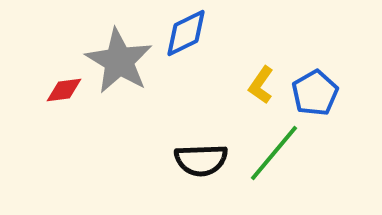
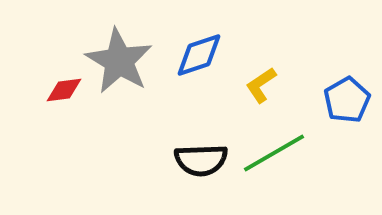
blue diamond: moved 13 px right, 22 px down; rotated 8 degrees clockwise
yellow L-shape: rotated 21 degrees clockwise
blue pentagon: moved 32 px right, 7 px down
green line: rotated 20 degrees clockwise
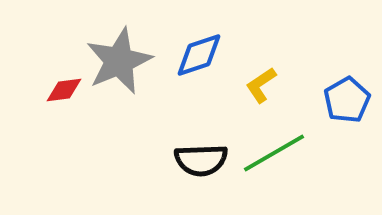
gray star: rotated 18 degrees clockwise
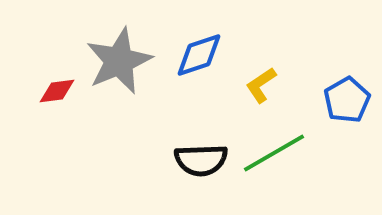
red diamond: moved 7 px left, 1 px down
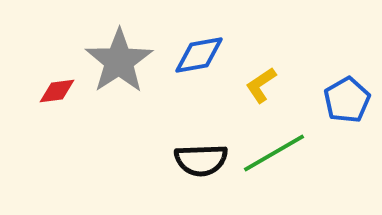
blue diamond: rotated 8 degrees clockwise
gray star: rotated 10 degrees counterclockwise
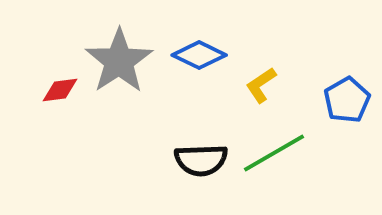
blue diamond: rotated 36 degrees clockwise
red diamond: moved 3 px right, 1 px up
